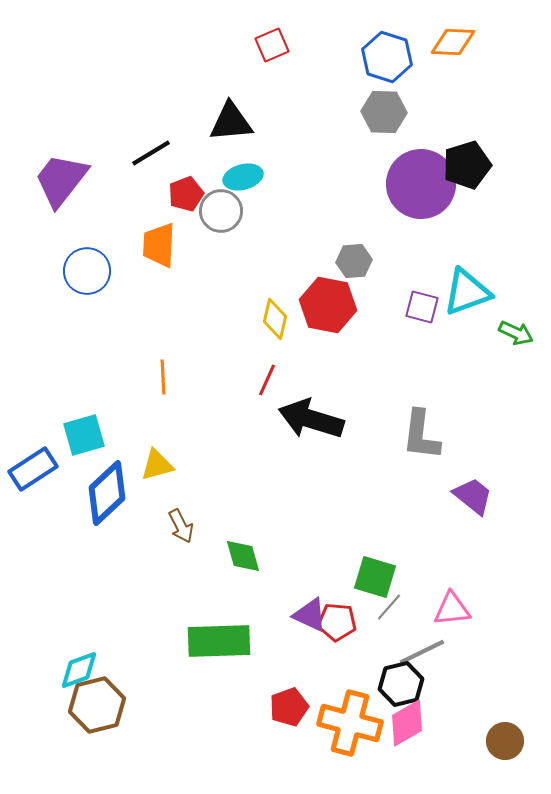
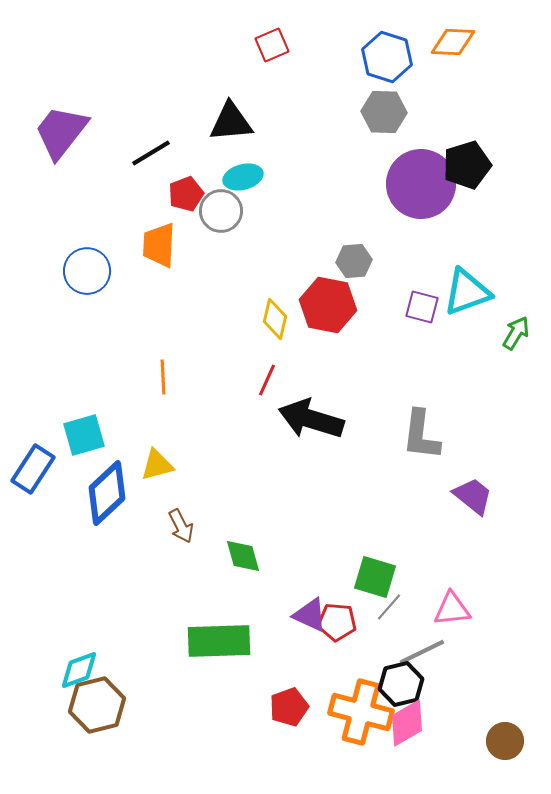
purple trapezoid at (61, 180): moved 48 px up
green arrow at (516, 333): rotated 84 degrees counterclockwise
blue rectangle at (33, 469): rotated 24 degrees counterclockwise
orange cross at (350, 723): moved 11 px right, 11 px up
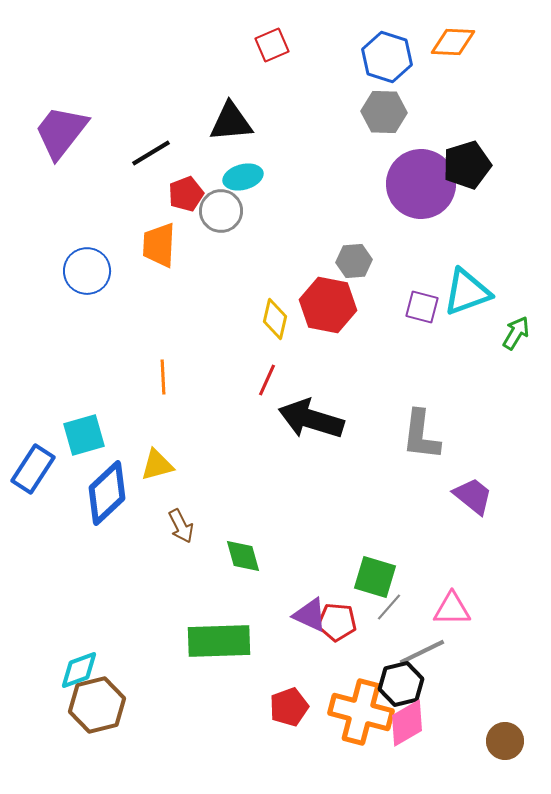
pink triangle at (452, 609): rotated 6 degrees clockwise
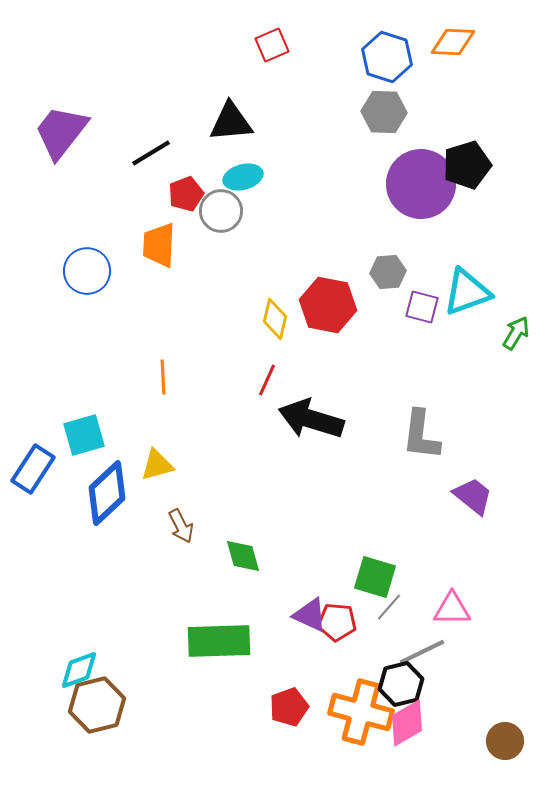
gray hexagon at (354, 261): moved 34 px right, 11 px down
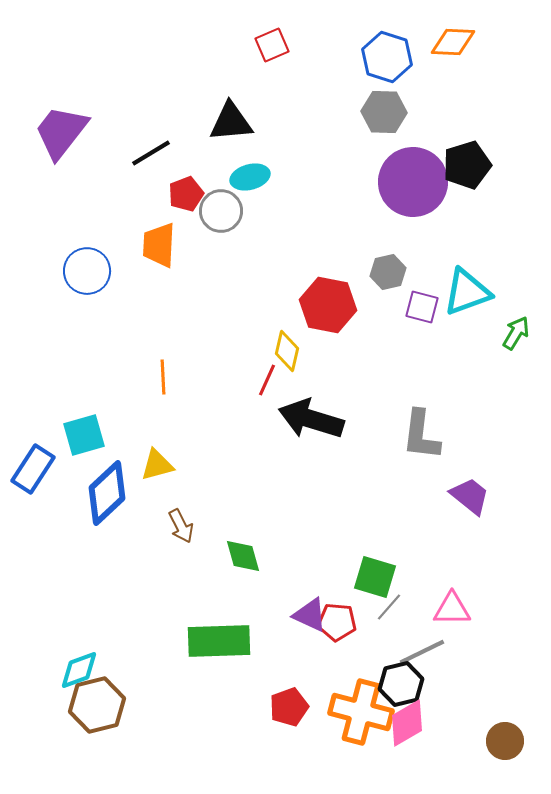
cyan ellipse at (243, 177): moved 7 px right
purple circle at (421, 184): moved 8 px left, 2 px up
gray hexagon at (388, 272): rotated 8 degrees counterclockwise
yellow diamond at (275, 319): moved 12 px right, 32 px down
purple trapezoid at (473, 496): moved 3 px left
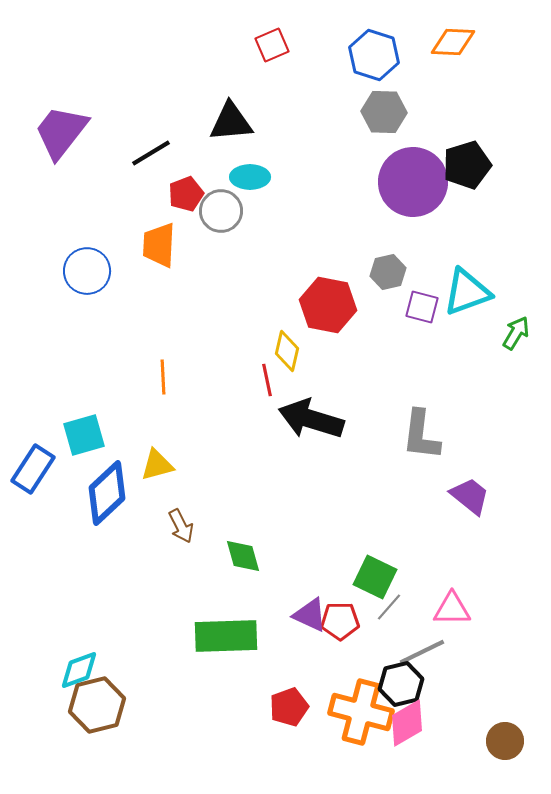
blue hexagon at (387, 57): moved 13 px left, 2 px up
cyan ellipse at (250, 177): rotated 15 degrees clockwise
red line at (267, 380): rotated 36 degrees counterclockwise
green square at (375, 577): rotated 9 degrees clockwise
red pentagon at (337, 622): moved 3 px right, 1 px up; rotated 6 degrees counterclockwise
green rectangle at (219, 641): moved 7 px right, 5 px up
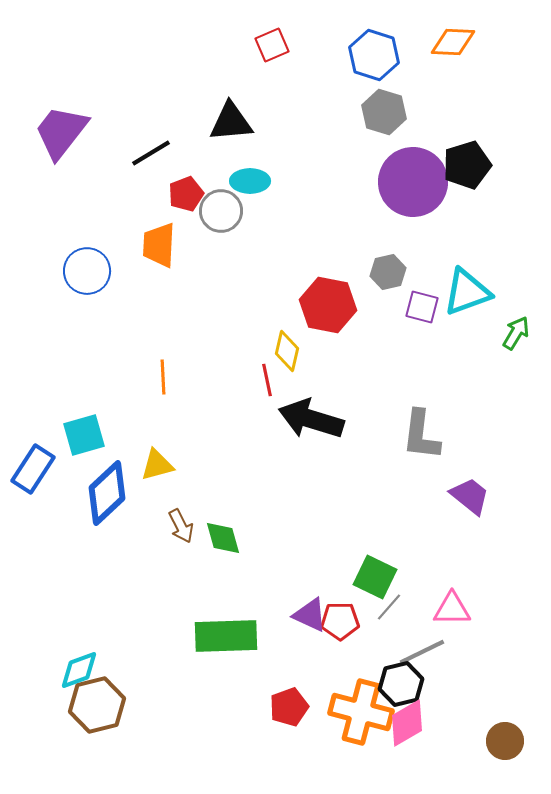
gray hexagon at (384, 112): rotated 15 degrees clockwise
cyan ellipse at (250, 177): moved 4 px down
green diamond at (243, 556): moved 20 px left, 18 px up
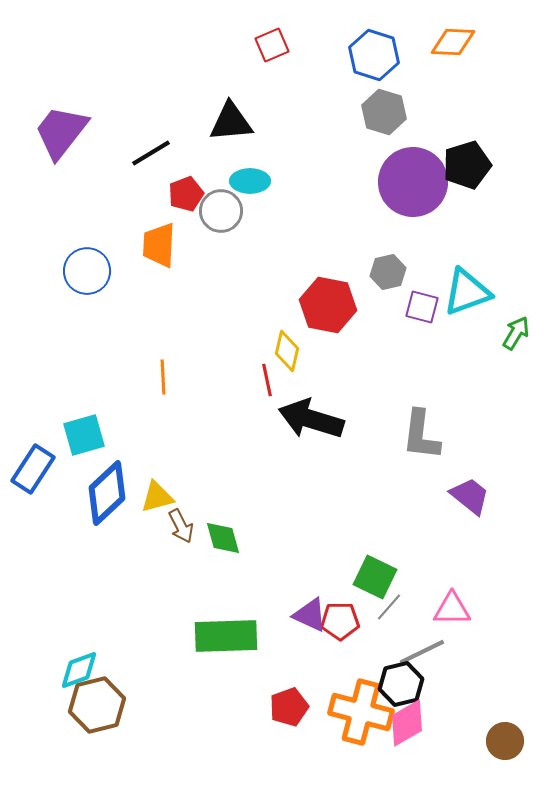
yellow triangle at (157, 465): moved 32 px down
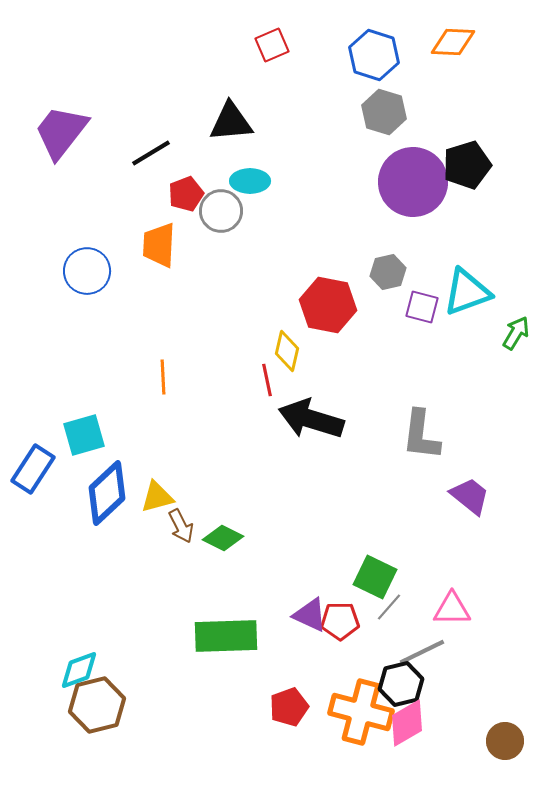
green diamond at (223, 538): rotated 48 degrees counterclockwise
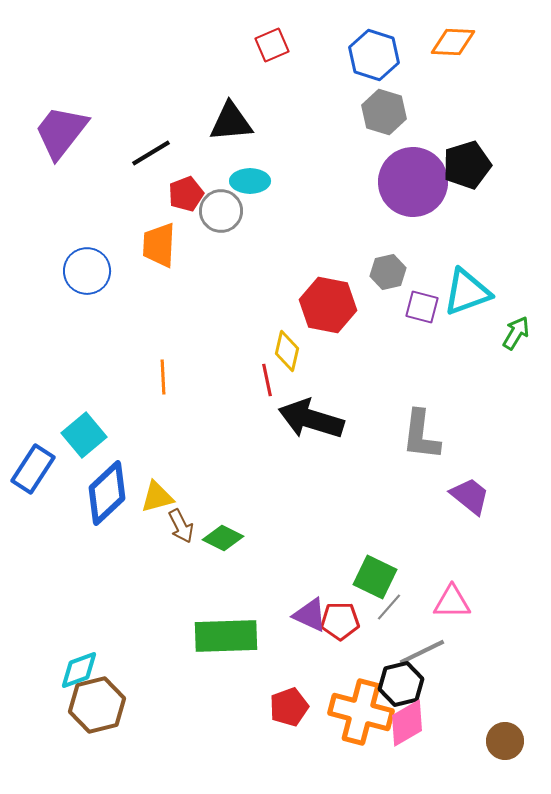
cyan square at (84, 435): rotated 24 degrees counterclockwise
pink triangle at (452, 609): moved 7 px up
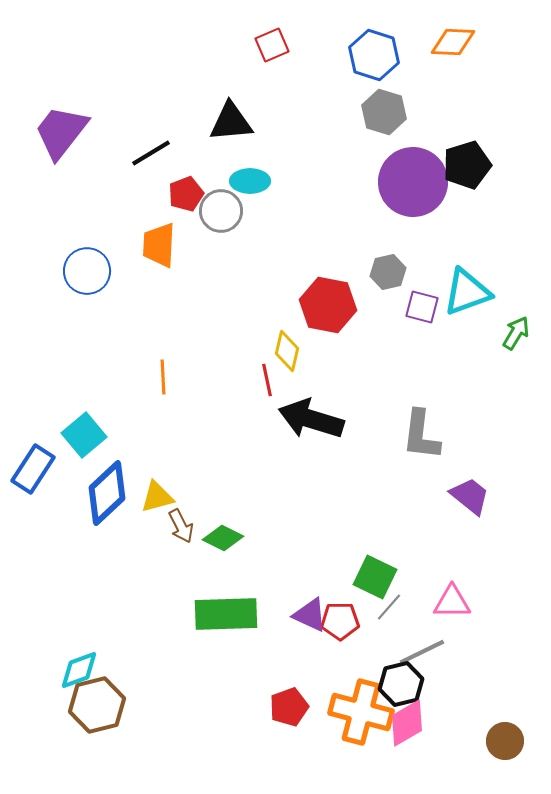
green rectangle at (226, 636): moved 22 px up
